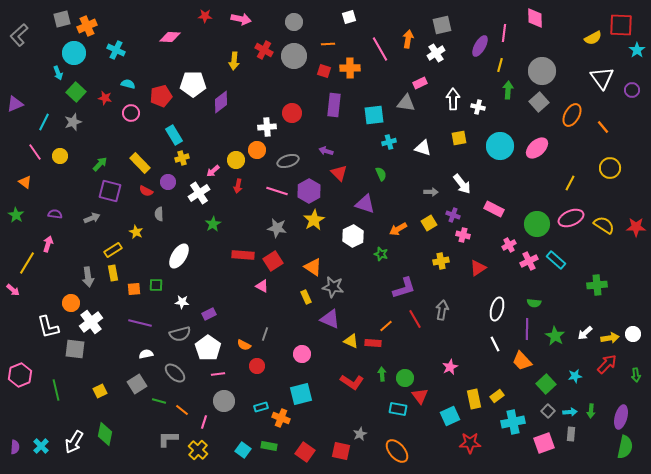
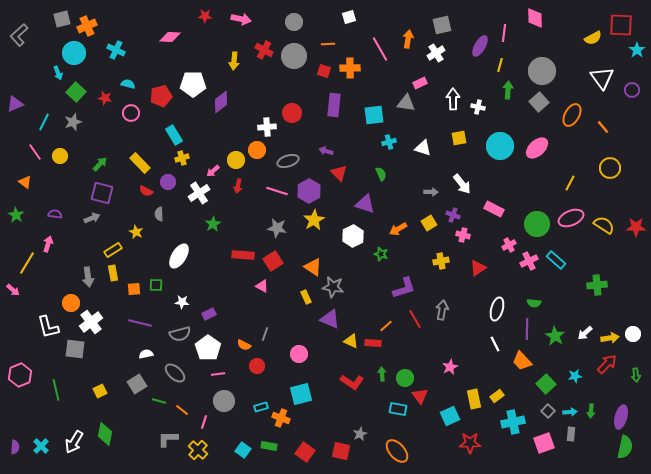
purple square at (110, 191): moved 8 px left, 2 px down
pink circle at (302, 354): moved 3 px left
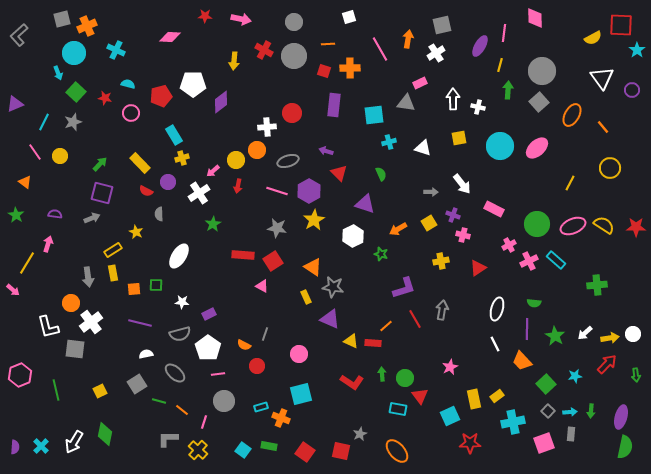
pink ellipse at (571, 218): moved 2 px right, 8 px down
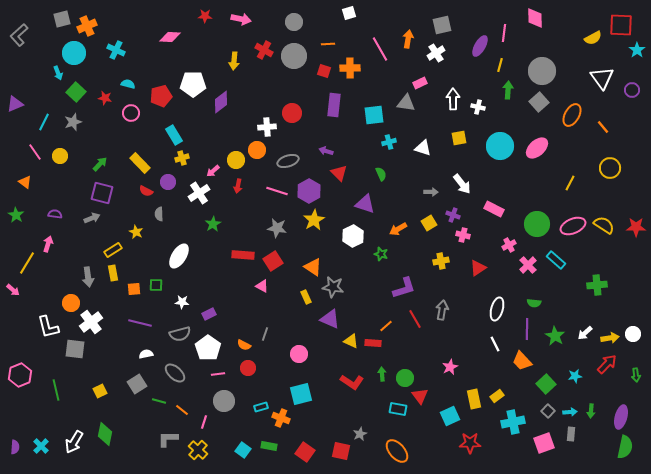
white square at (349, 17): moved 4 px up
pink cross at (529, 261): moved 1 px left, 4 px down; rotated 18 degrees counterclockwise
red circle at (257, 366): moved 9 px left, 2 px down
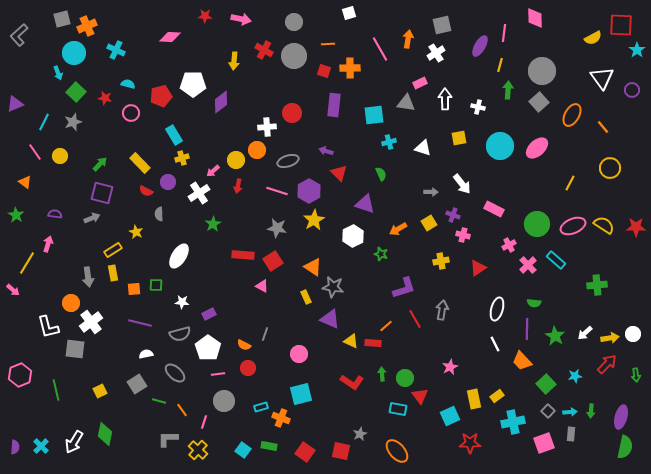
white arrow at (453, 99): moved 8 px left
orange line at (182, 410): rotated 16 degrees clockwise
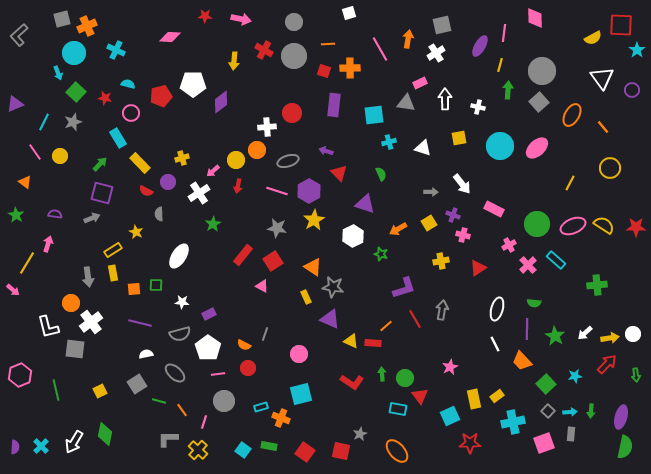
cyan rectangle at (174, 135): moved 56 px left, 3 px down
red rectangle at (243, 255): rotated 55 degrees counterclockwise
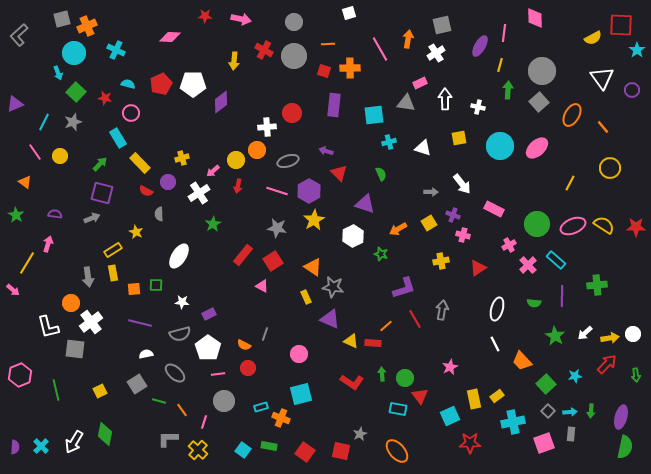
red pentagon at (161, 96): moved 12 px up; rotated 10 degrees counterclockwise
purple line at (527, 329): moved 35 px right, 33 px up
